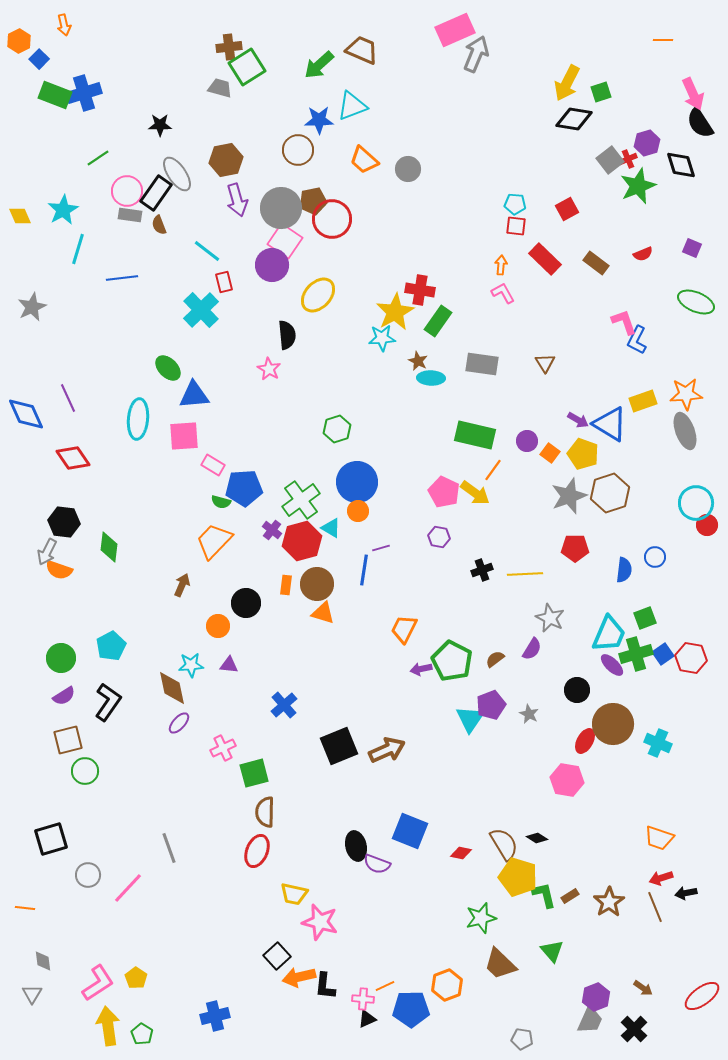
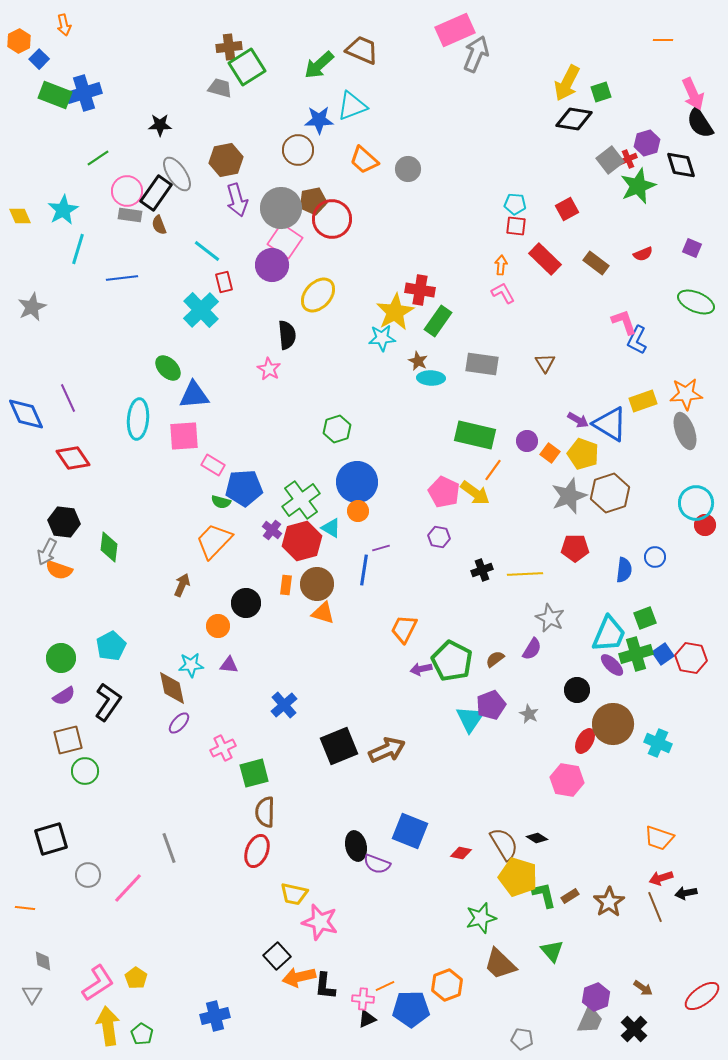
red circle at (707, 525): moved 2 px left
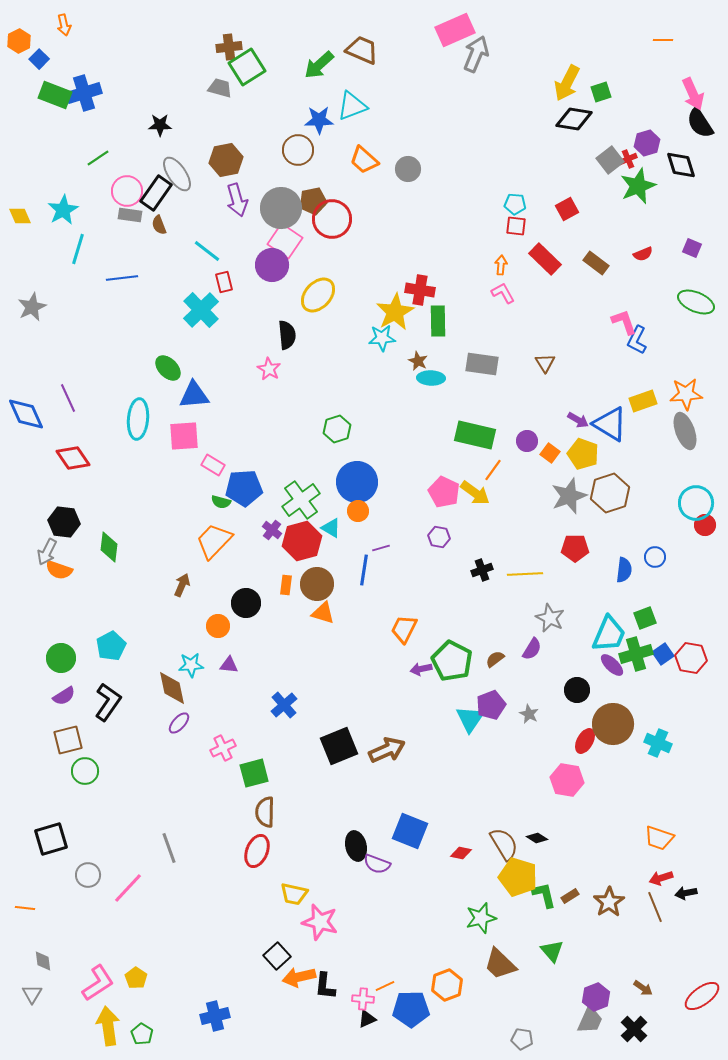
green rectangle at (438, 321): rotated 36 degrees counterclockwise
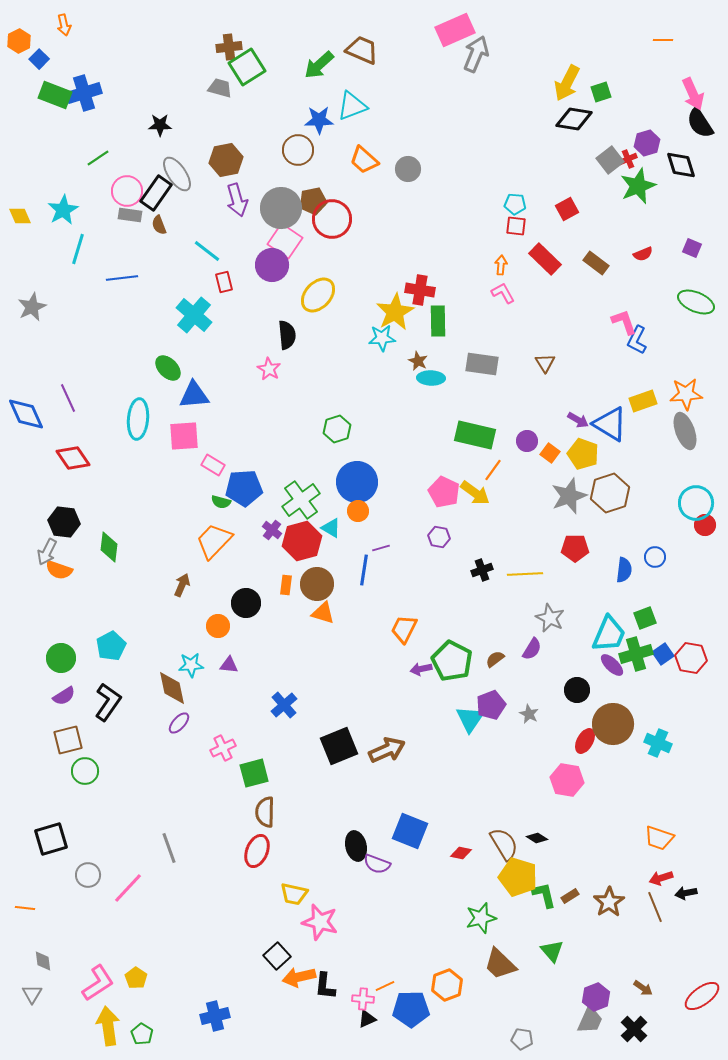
cyan cross at (201, 310): moved 7 px left, 5 px down; rotated 6 degrees counterclockwise
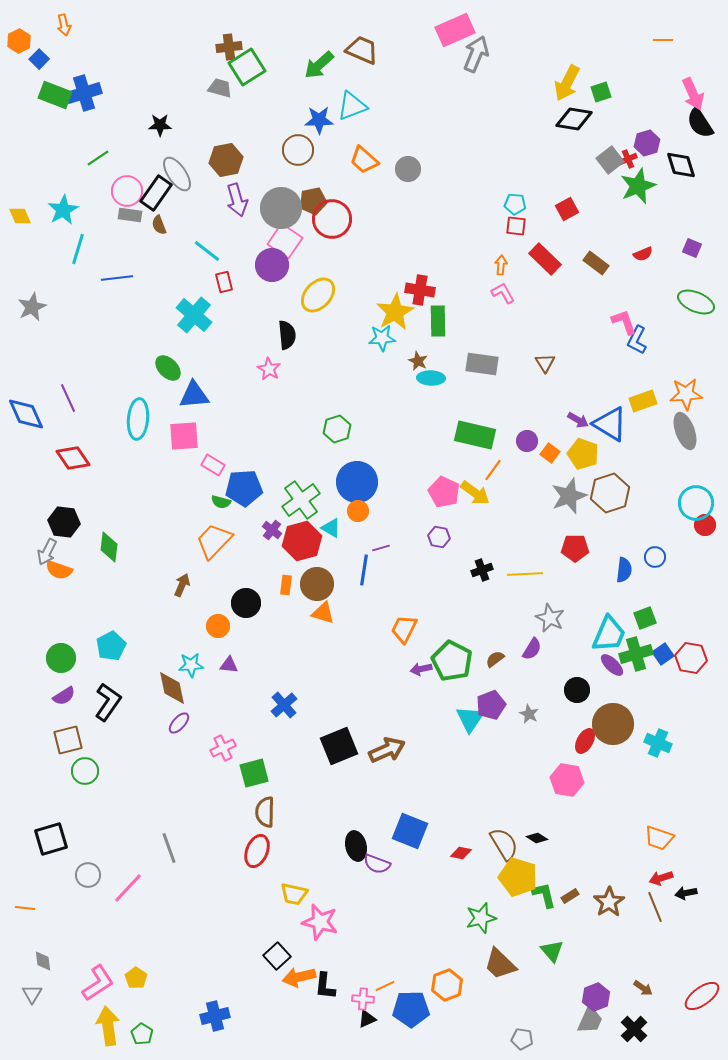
blue line at (122, 278): moved 5 px left
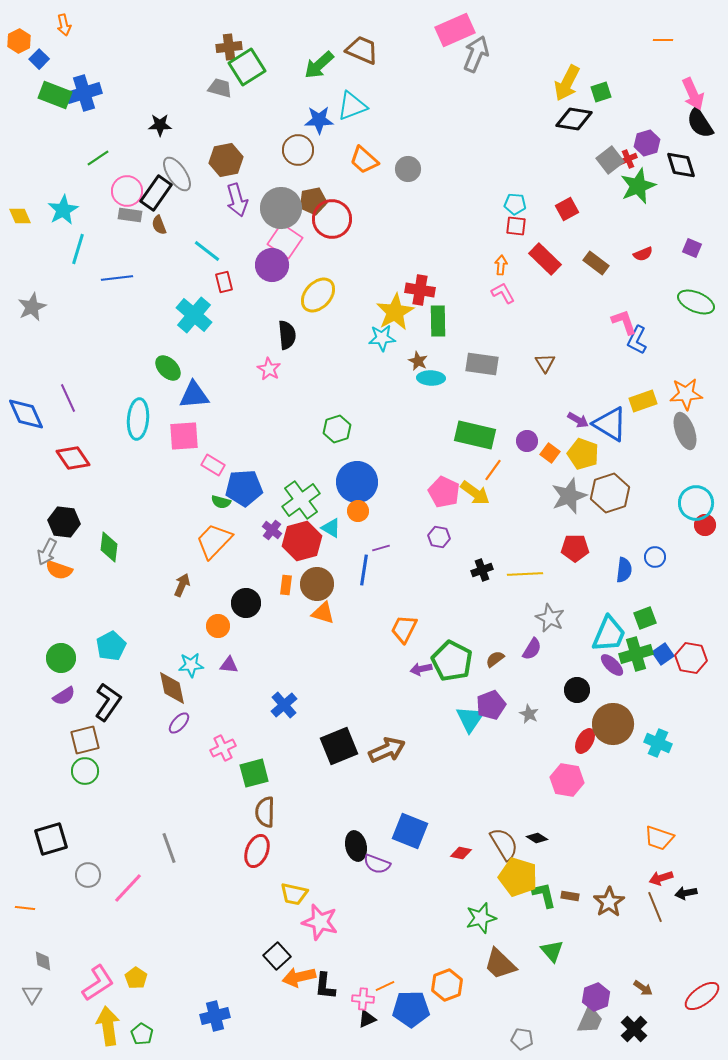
brown square at (68, 740): moved 17 px right
brown rectangle at (570, 896): rotated 42 degrees clockwise
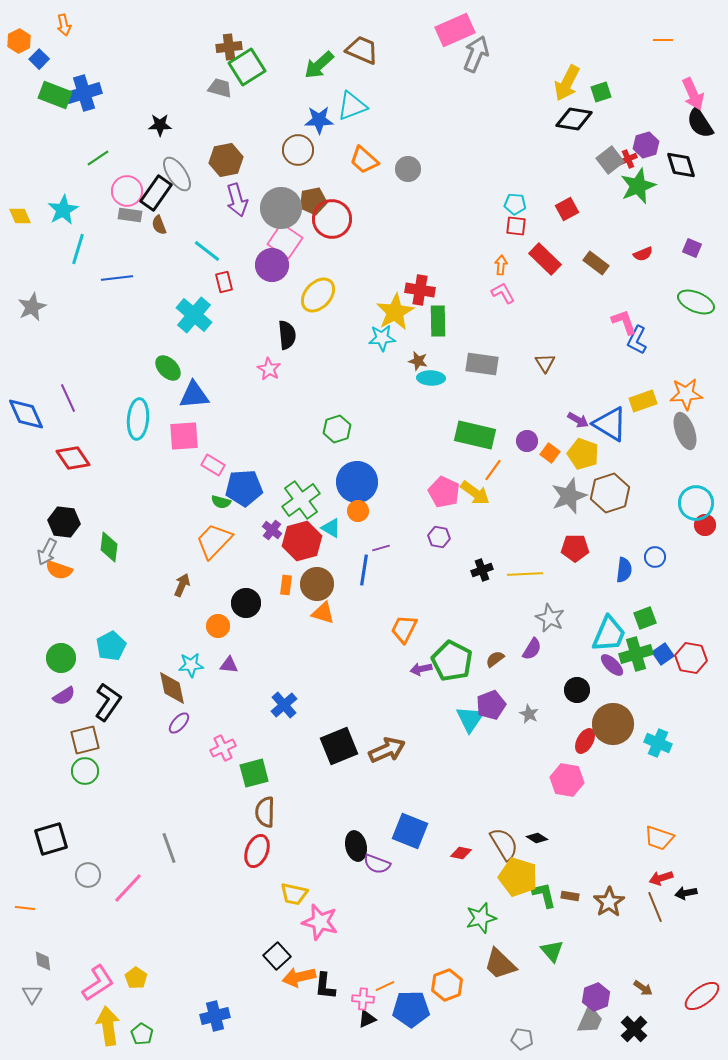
purple hexagon at (647, 143): moved 1 px left, 2 px down
brown star at (418, 361): rotated 12 degrees counterclockwise
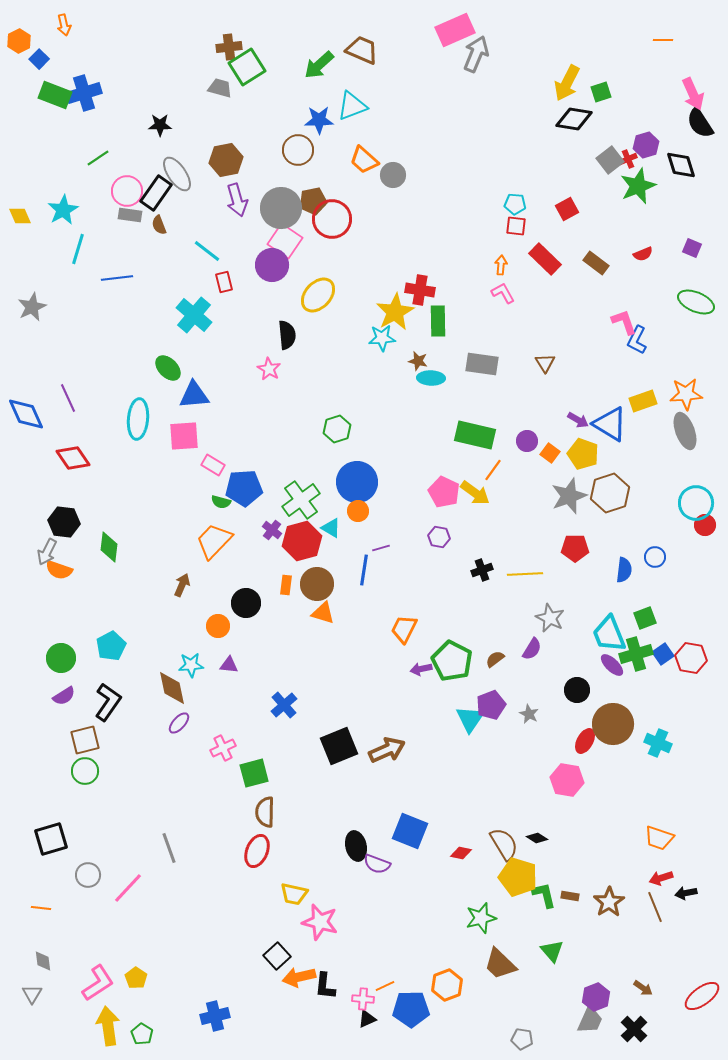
gray circle at (408, 169): moved 15 px left, 6 px down
cyan trapezoid at (609, 634): rotated 135 degrees clockwise
orange line at (25, 908): moved 16 px right
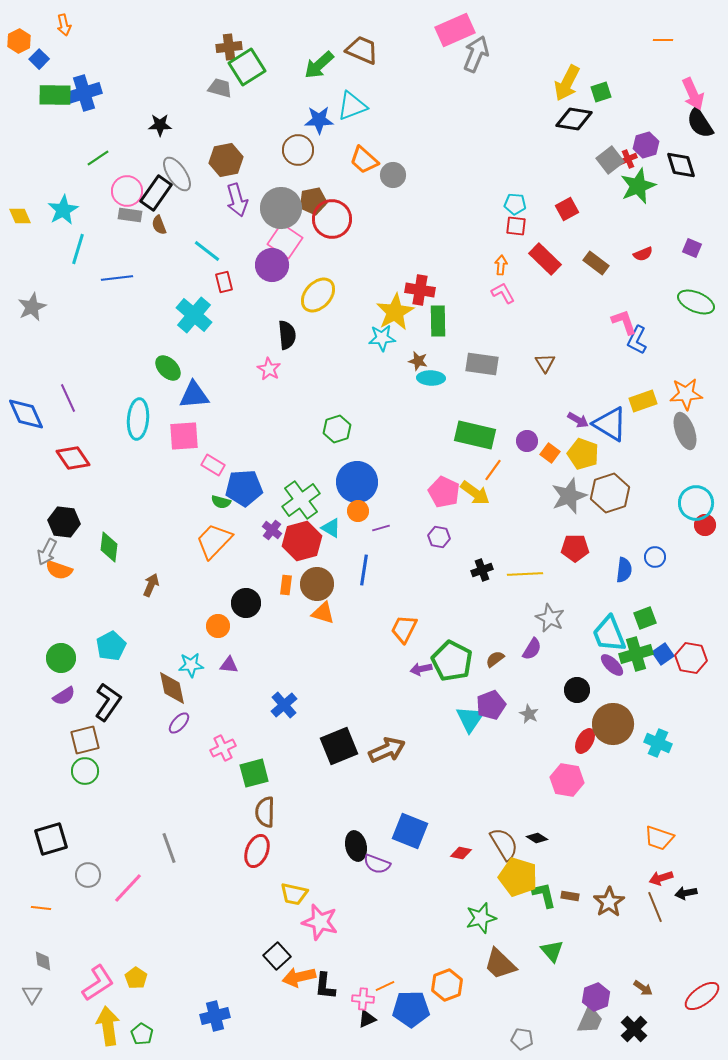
green rectangle at (55, 95): rotated 20 degrees counterclockwise
purple line at (381, 548): moved 20 px up
brown arrow at (182, 585): moved 31 px left
